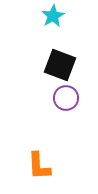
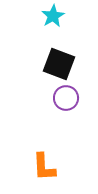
black square: moved 1 px left, 1 px up
orange L-shape: moved 5 px right, 1 px down
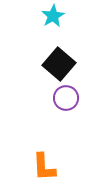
black square: rotated 20 degrees clockwise
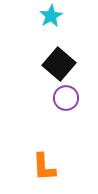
cyan star: moved 2 px left
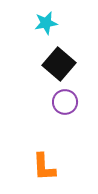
cyan star: moved 5 px left, 7 px down; rotated 20 degrees clockwise
purple circle: moved 1 px left, 4 px down
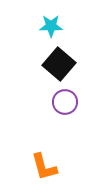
cyan star: moved 5 px right, 3 px down; rotated 10 degrees clockwise
orange L-shape: rotated 12 degrees counterclockwise
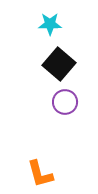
cyan star: moved 1 px left, 2 px up
orange L-shape: moved 4 px left, 7 px down
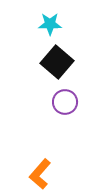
black square: moved 2 px left, 2 px up
orange L-shape: rotated 56 degrees clockwise
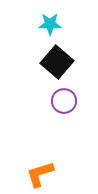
purple circle: moved 1 px left, 1 px up
orange L-shape: rotated 32 degrees clockwise
